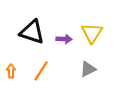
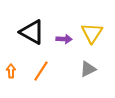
black triangle: rotated 12 degrees clockwise
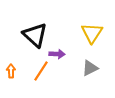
black triangle: moved 3 px right, 3 px down; rotated 12 degrees clockwise
purple arrow: moved 7 px left, 15 px down
gray triangle: moved 2 px right, 1 px up
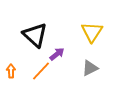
yellow triangle: moved 1 px up
purple arrow: rotated 42 degrees counterclockwise
orange line: rotated 10 degrees clockwise
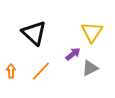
black triangle: moved 1 px left, 2 px up
purple arrow: moved 16 px right
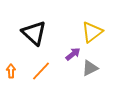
yellow triangle: rotated 20 degrees clockwise
